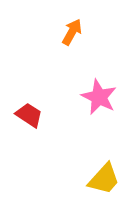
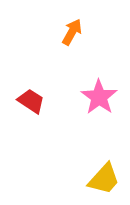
pink star: rotated 9 degrees clockwise
red trapezoid: moved 2 px right, 14 px up
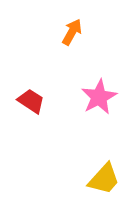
pink star: rotated 9 degrees clockwise
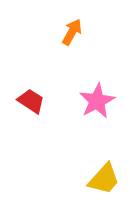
pink star: moved 2 px left, 4 px down
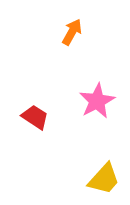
red trapezoid: moved 4 px right, 16 px down
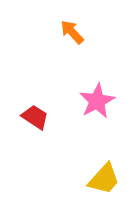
orange arrow: rotated 72 degrees counterclockwise
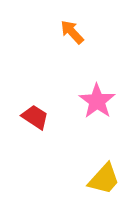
pink star: rotated 9 degrees counterclockwise
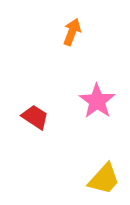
orange arrow: rotated 64 degrees clockwise
